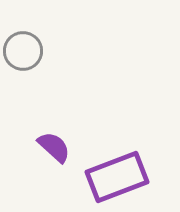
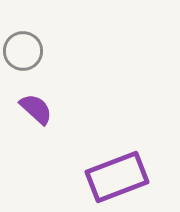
purple semicircle: moved 18 px left, 38 px up
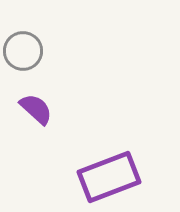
purple rectangle: moved 8 px left
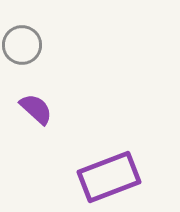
gray circle: moved 1 px left, 6 px up
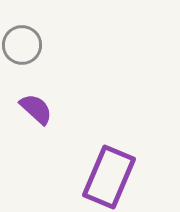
purple rectangle: rotated 46 degrees counterclockwise
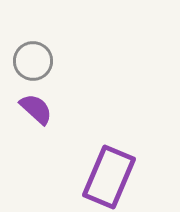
gray circle: moved 11 px right, 16 px down
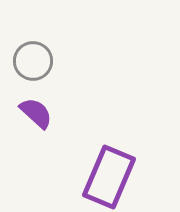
purple semicircle: moved 4 px down
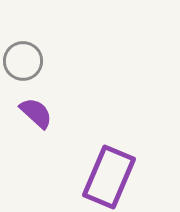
gray circle: moved 10 px left
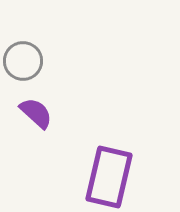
purple rectangle: rotated 10 degrees counterclockwise
